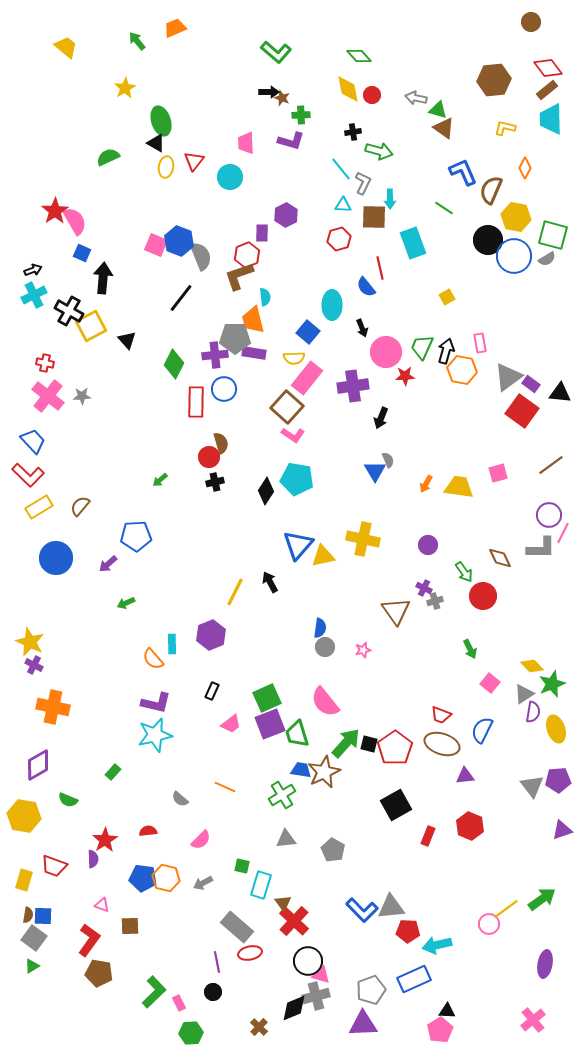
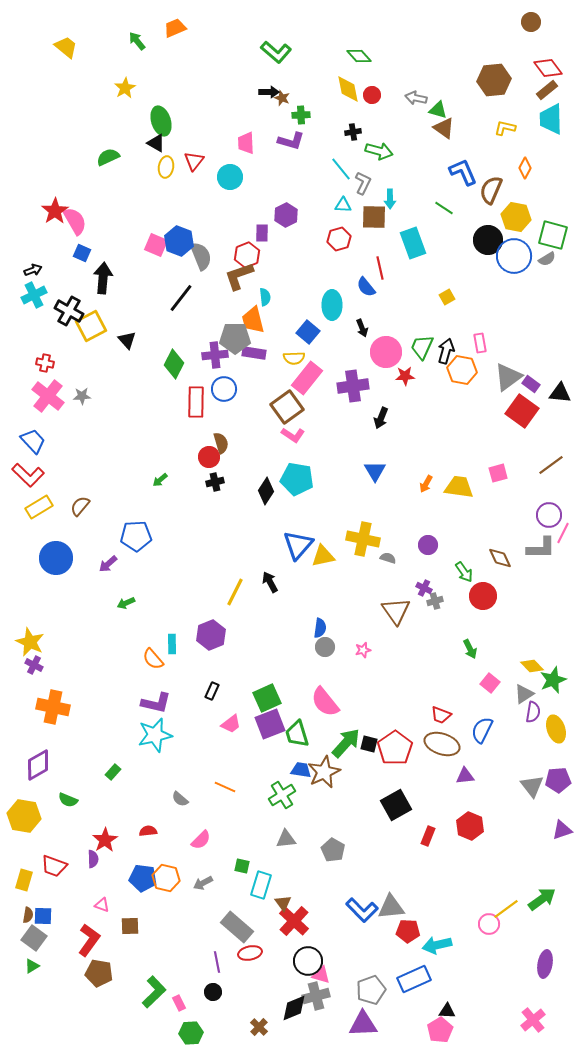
brown square at (287, 407): rotated 12 degrees clockwise
gray semicircle at (388, 460): moved 98 px down; rotated 49 degrees counterclockwise
green star at (552, 684): moved 1 px right, 4 px up
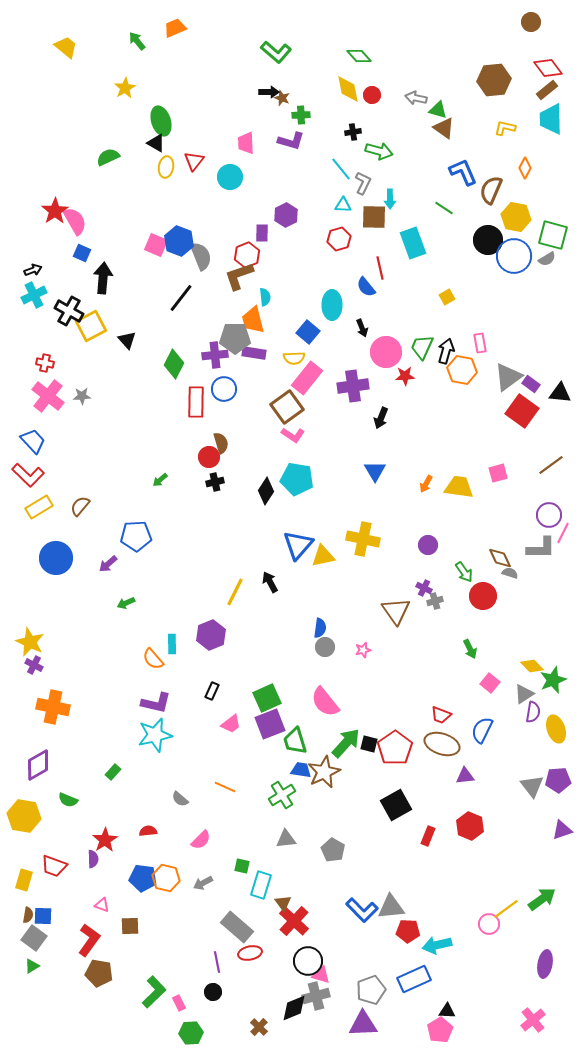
gray semicircle at (388, 558): moved 122 px right, 15 px down
green trapezoid at (297, 734): moved 2 px left, 7 px down
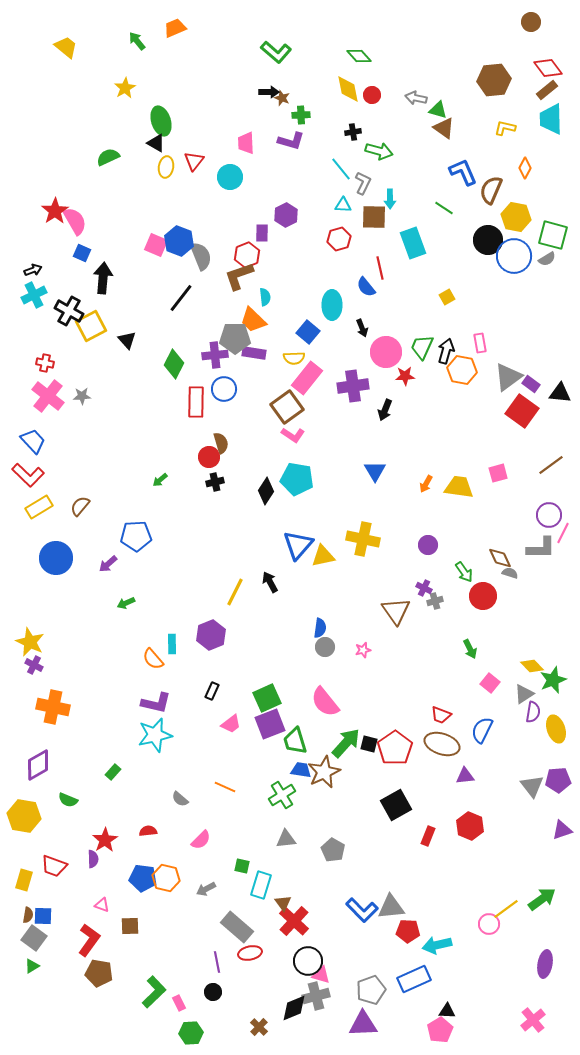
orange trapezoid at (253, 320): rotated 32 degrees counterclockwise
black arrow at (381, 418): moved 4 px right, 8 px up
gray arrow at (203, 883): moved 3 px right, 6 px down
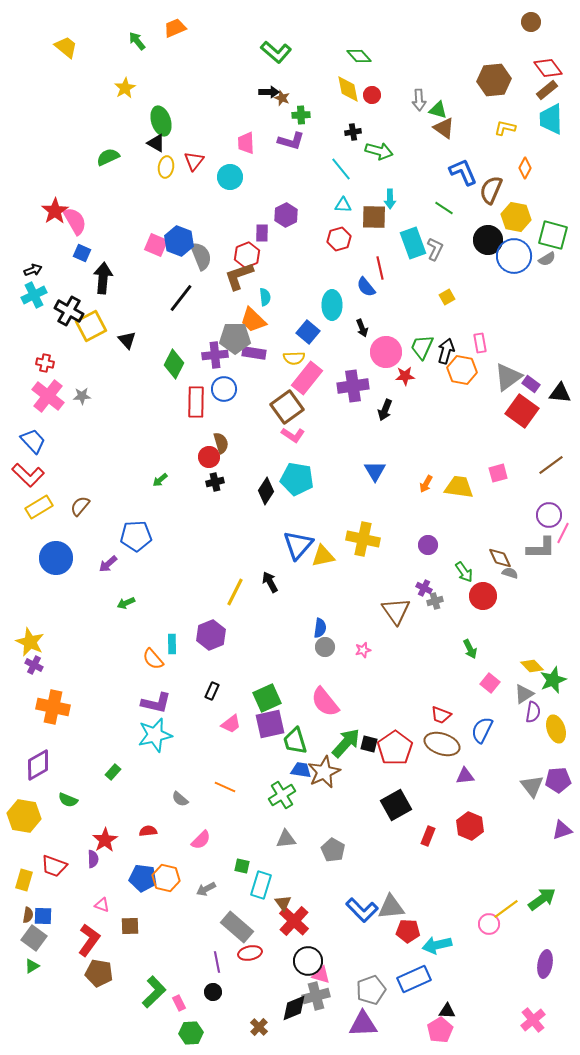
gray arrow at (416, 98): moved 3 px right, 2 px down; rotated 105 degrees counterclockwise
gray L-shape at (363, 183): moved 72 px right, 66 px down
purple square at (270, 724): rotated 8 degrees clockwise
